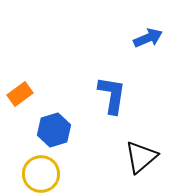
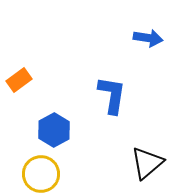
blue arrow: rotated 32 degrees clockwise
orange rectangle: moved 1 px left, 14 px up
blue hexagon: rotated 12 degrees counterclockwise
black triangle: moved 6 px right, 6 px down
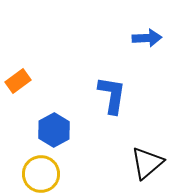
blue arrow: moved 1 px left; rotated 12 degrees counterclockwise
orange rectangle: moved 1 px left, 1 px down
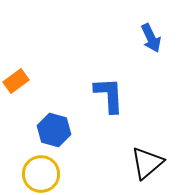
blue arrow: moved 4 px right; rotated 68 degrees clockwise
orange rectangle: moved 2 px left
blue L-shape: moved 3 px left; rotated 12 degrees counterclockwise
blue hexagon: rotated 16 degrees counterclockwise
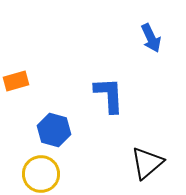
orange rectangle: rotated 20 degrees clockwise
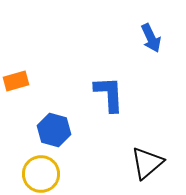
blue L-shape: moved 1 px up
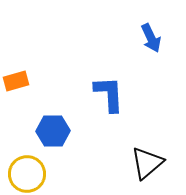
blue hexagon: moved 1 px left, 1 px down; rotated 16 degrees counterclockwise
yellow circle: moved 14 px left
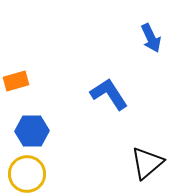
blue L-shape: rotated 30 degrees counterclockwise
blue hexagon: moved 21 px left
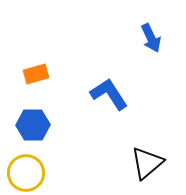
orange rectangle: moved 20 px right, 7 px up
blue hexagon: moved 1 px right, 6 px up
yellow circle: moved 1 px left, 1 px up
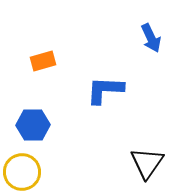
orange rectangle: moved 7 px right, 13 px up
blue L-shape: moved 4 px left, 4 px up; rotated 54 degrees counterclockwise
black triangle: rotated 15 degrees counterclockwise
yellow circle: moved 4 px left, 1 px up
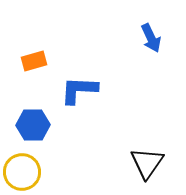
orange rectangle: moved 9 px left
blue L-shape: moved 26 px left
